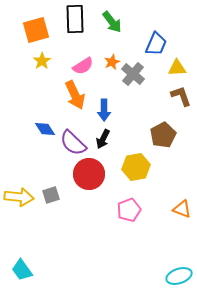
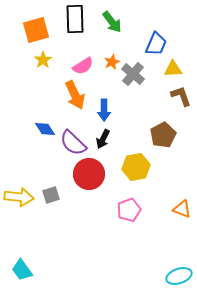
yellow star: moved 1 px right, 1 px up
yellow triangle: moved 4 px left, 1 px down
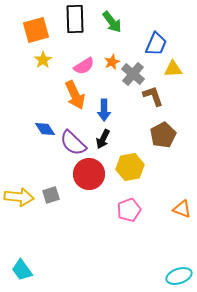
pink semicircle: moved 1 px right
brown L-shape: moved 28 px left
yellow hexagon: moved 6 px left
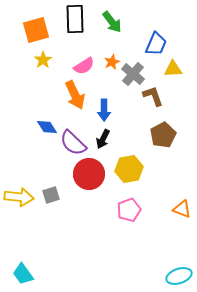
blue diamond: moved 2 px right, 2 px up
yellow hexagon: moved 1 px left, 2 px down
cyan trapezoid: moved 1 px right, 4 px down
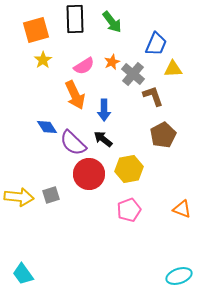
black arrow: rotated 102 degrees clockwise
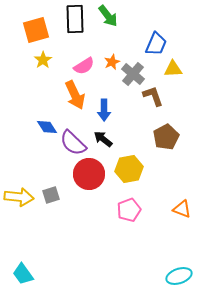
green arrow: moved 4 px left, 6 px up
brown pentagon: moved 3 px right, 2 px down
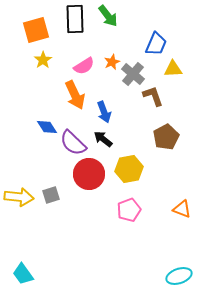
blue arrow: moved 2 px down; rotated 20 degrees counterclockwise
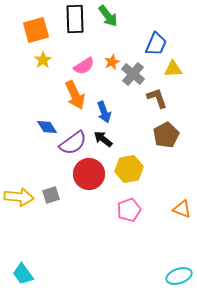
brown L-shape: moved 4 px right, 2 px down
brown pentagon: moved 2 px up
purple semicircle: rotated 80 degrees counterclockwise
